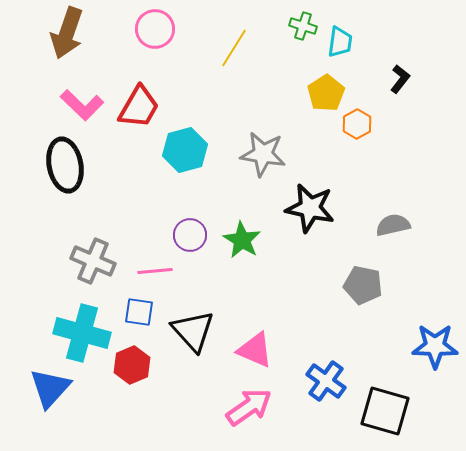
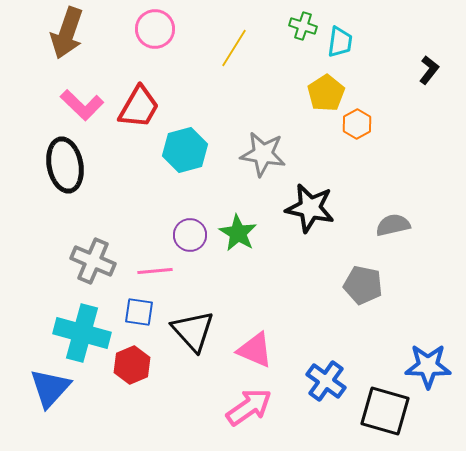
black L-shape: moved 29 px right, 9 px up
green star: moved 4 px left, 7 px up
blue star: moved 7 px left, 20 px down
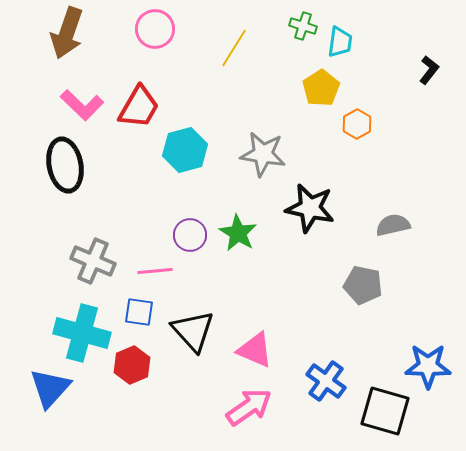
yellow pentagon: moved 5 px left, 5 px up
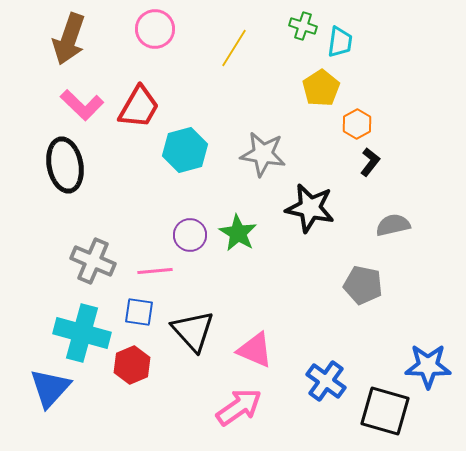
brown arrow: moved 2 px right, 6 px down
black L-shape: moved 59 px left, 92 px down
pink arrow: moved 10 px left
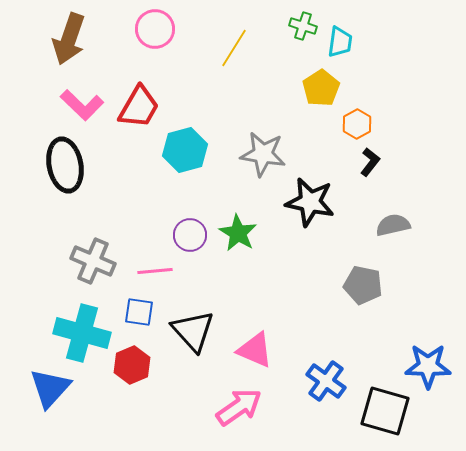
black star: moved 6 px up
